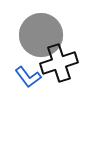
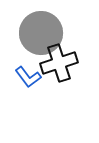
gray circle: moved 2 px up
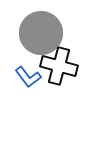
black cross: moved 3 px down; rotated 33 degrees clockwise
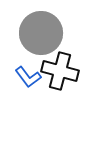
black cross: moved 1 px right, 5 px down
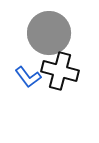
gray circle: moved 8 px right
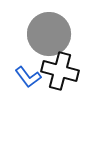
gray circle: moved 1 px down
